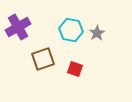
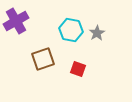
purple cross: moved 2 px left, 6 px up
red square: moved 3 px right
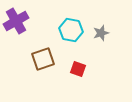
gray star: moved 4 px right; rotated 14 degrees clockwise
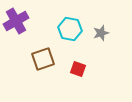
cyan hexagon: moved 1 px left, 1 px up
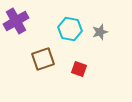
gray star: moved 1 px left, 1 px up
red square: moved 1 px right
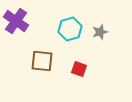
purple cross: rotated 25 degrees counterclockwise
cyan hexagon: rotated 25 degrees counterclockwise
brown square: moved 1 px left, 2 px down; rotated 25 degrees clockwise
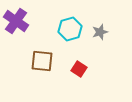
red square: rotated 14 degrees clockwise
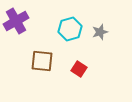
purple cross: rotated 25 degrees clockwise
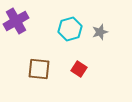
brown square: moved 3 px left, 8 px down
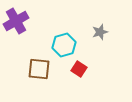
cyan hexagon: moved 6 px left, 16 px down
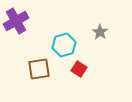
gray star: rotated 21 degrees counterclockwise
brown square: rotated 15 degrees counterclockwise
